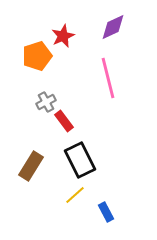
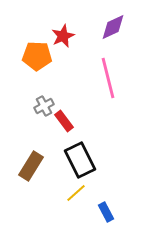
orange pentagon: rotated 20 degrees clockwise
gray cross: moved 2 px left, 4 px down
yellow line: moved 1 px right, 2 px up
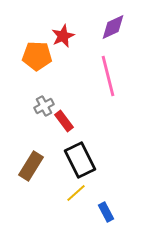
pink line: moved 2 px up
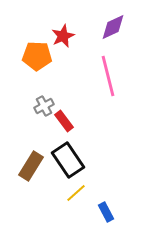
black rectangle: moved 12 px left; rotated 8 degrees counterclockwise
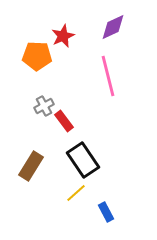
black rectangle: moved 15 px right
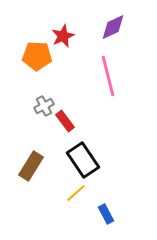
red rectangle: moved 1 px right
blue rectangle: moved 2 px down
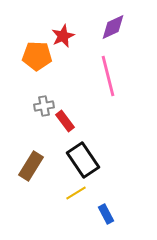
gray cross: rotated 18 degrees clockwise
yellow line: rotated 10 degrees clockwise
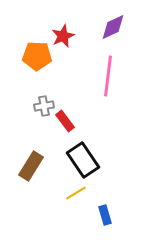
pink line: rotated 21 degrees clockwise
blue rectangle: moved 1 px left, 1 px down; rotated 12 degrees clockwise
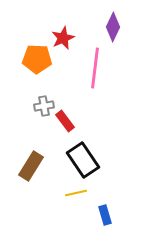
purple diamond: rotated 40 degrees counterclockwise
red star: moved 2 px down
orange pentagon: moved 3 px down
pink line: moved 13 px left, 8 px up
yellow line: rotated 20 degrees clockwise
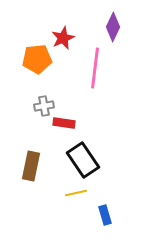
orange pentagon: rotated 8 degrees counterclockwise
red rectangle: moved 1 px left, 2 px down; rotated 45 degrees counterclockwise
brown rectangle: rotated 20 degrees counterclockwise
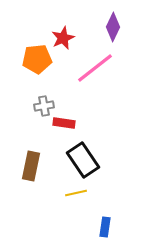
pink line: rotated 45 degrees clockwise
blue rectangle: moved 12 px down; rotated 24 degrees clockwise
